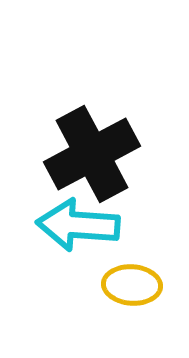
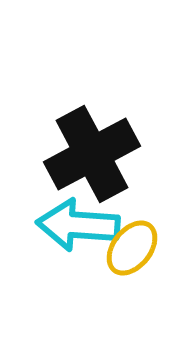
yellow ellipse: moved 37 px up; rotated 56 degrees counterclockwise
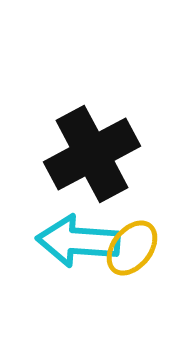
cyan arrow: moved 16 px down
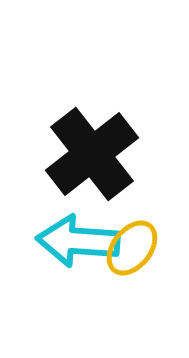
black cross: rotated 10 degrees counterclockwise
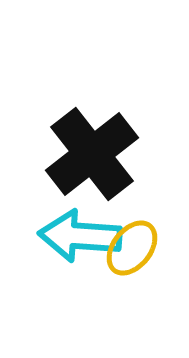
cyan arrow: moved 2 px right, 5 px up
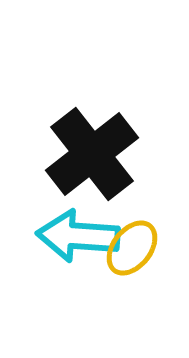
cyan arrow: moved 2 px left
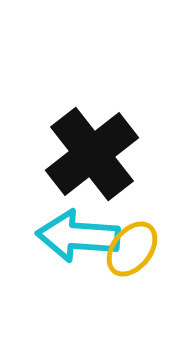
yellow ellipse: moved 1 px down
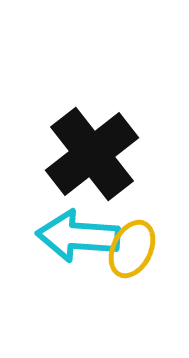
yellow ellipse: rotated 12 degrees counterclockwise
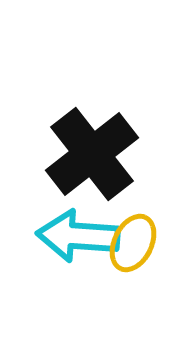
yellow ellipse: moved 1 px right, 6 px up
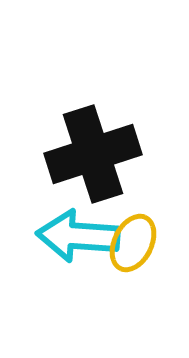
black cross: moved 1 px right; rotated 20 degrees clockwise
